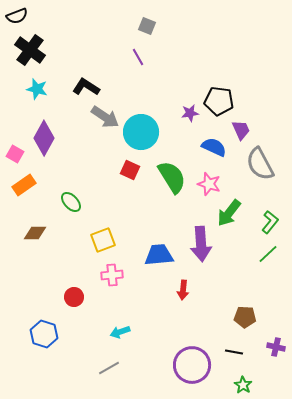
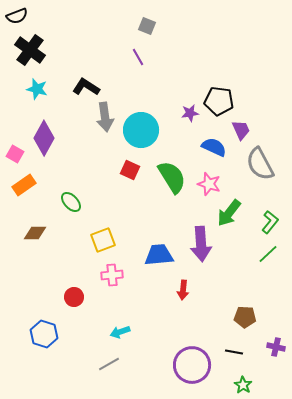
gray arrow: rotated 48 degrees clockwise
cyan circle: moved 2 px up
gray line: moved 4 px up
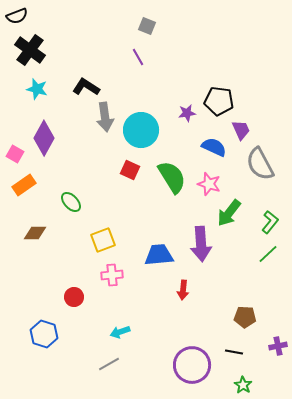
purple star: moved 3 px left
purple cross: moved 2 px right, 1 px up; rotated 24 degrees counterclockwise
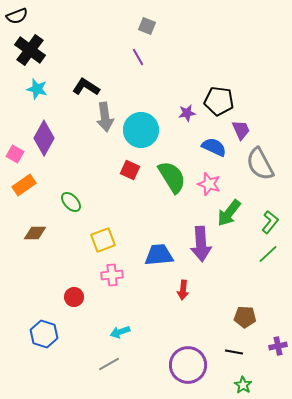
purple circle: moved 4 px left
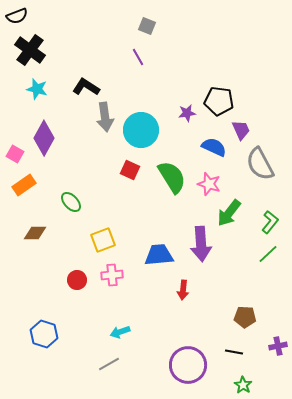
red circle: moved 3 px right, 17 px up
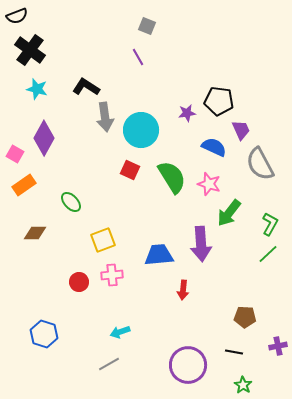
green L-shape: moved 2 px down; rotated 10 degrees counterclockwise
red circle: moved 2 px right, 2 px down
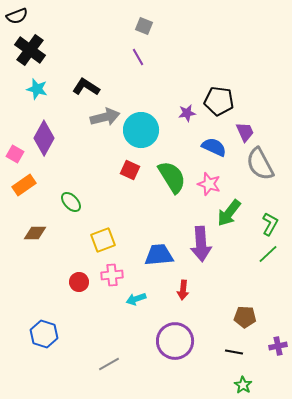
gray square: moved 3 px left
gray arrow: rotated 96 degrees counterclockwise
purple trapezoid: moved 4 px right, 2 px down
cyan arrow: moved 16 px right, 33 px up
purple circle: moved 13 px left, 24 px up
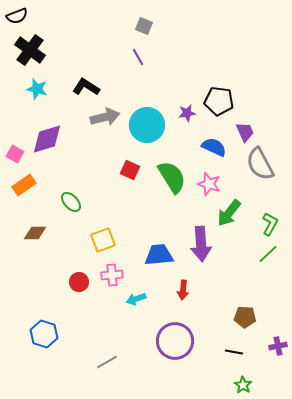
cyan circle: moved 6 px right, 5 px up
purple diamond: moved 3 px right, 1 px down; rotated 44 degrees clockwise
gray line: moved 2 px left, 2 px up
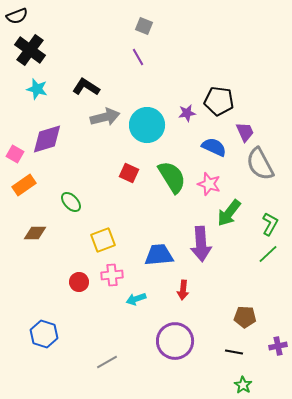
red square: moved 1 px left, 3 px down
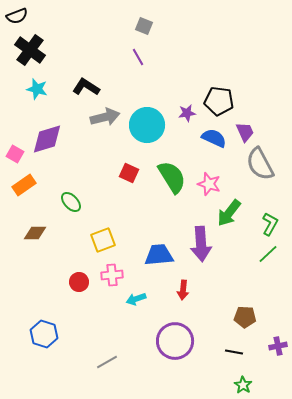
blue semicircle: moved 9 px up
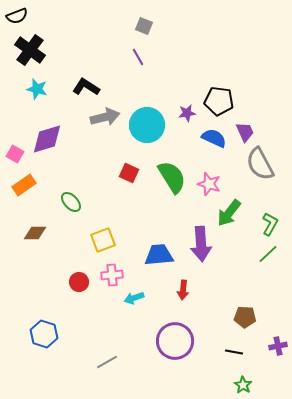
cyan arrow: moved 2 px left, 1 px up
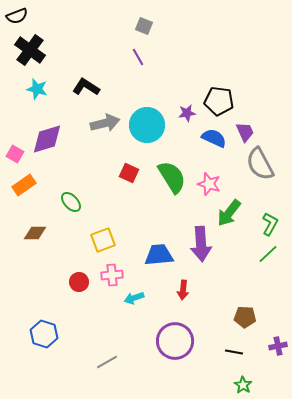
gray arrow: moved 6 px down
